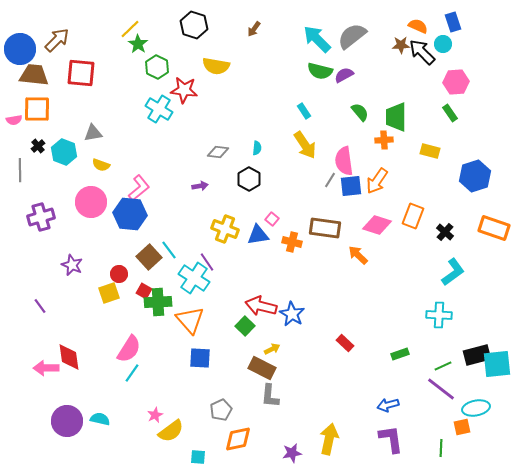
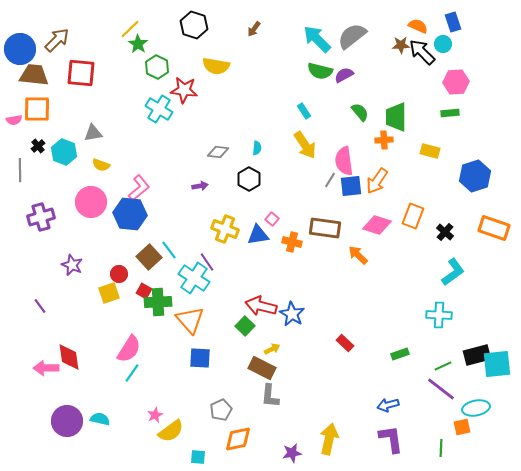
green rectangle at (450, 113): rotated 60 degrees counterclockwise
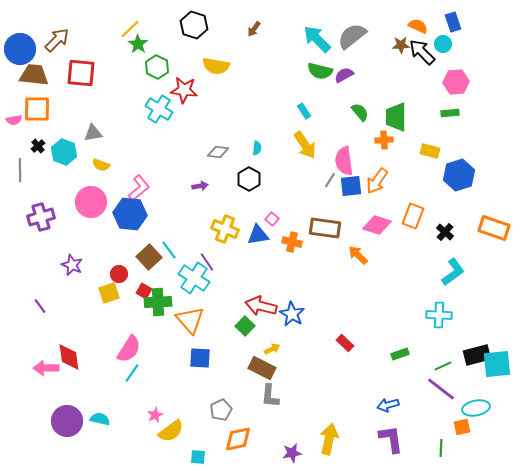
blue hexagon at (475, 176): moved 16 px left, 1 px up
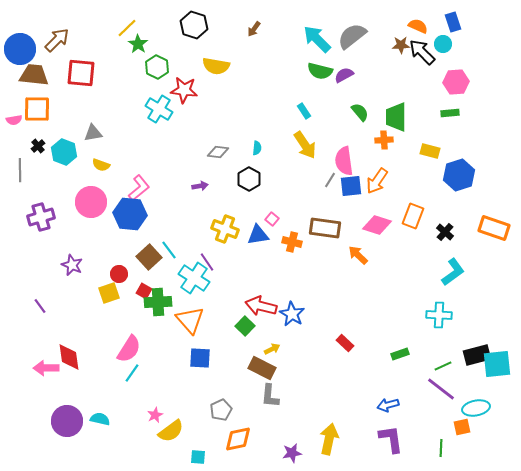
yellow line at (130, 29): moved 3 px left, 1 px up
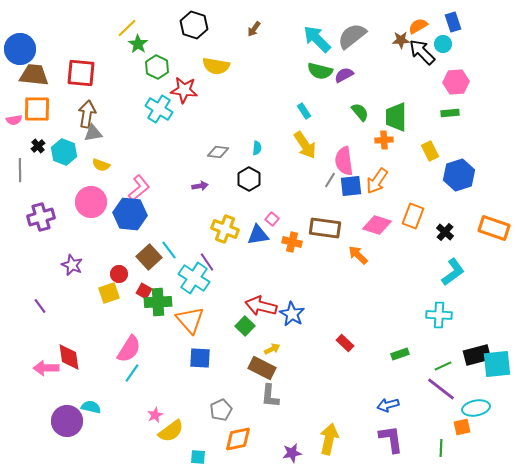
orange semicircle at (418, 26): rotated 54 degrees counterclockwise
brown arrow at (57, 40): moved 30 px right, 74 px down; rotated 36 degrees counterclockwise
brown star at (401, 45): moved 5 px up
yellow rectangle at (430, 151): rotated 48 degrees clockwise
cyan semicircle at (100, 419): moved 9 px left, 12 px up
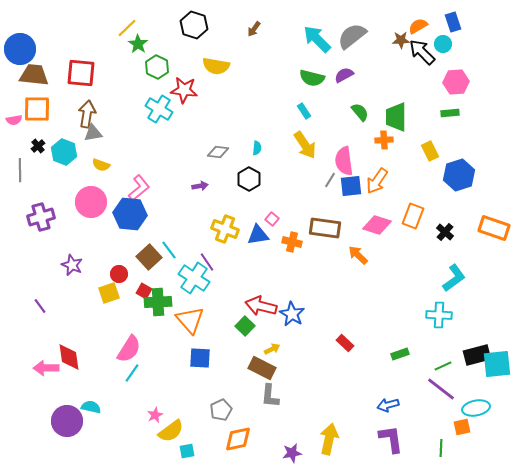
green semicircle at (320, 71): moved 8 px left, 7 px down
cyan L-shape at (453, 272): moved 1 px right, 6 px down
cyan square at (198, 457): moved 11 px left, 6 px up; rotated 14 degrees counterclockwise
